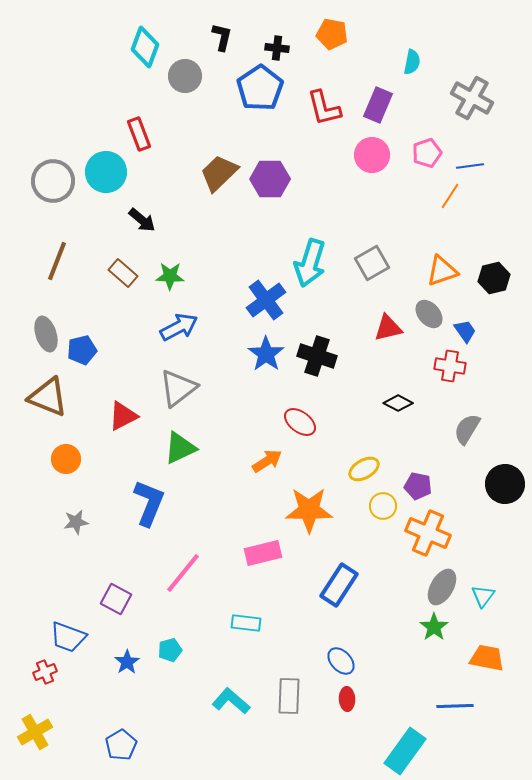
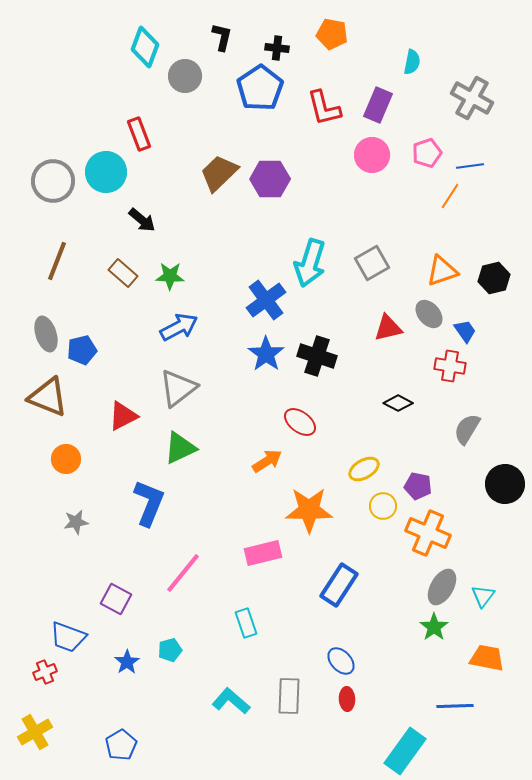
cyan rectangle at (246, 623): rotated 64 degrees clockwise
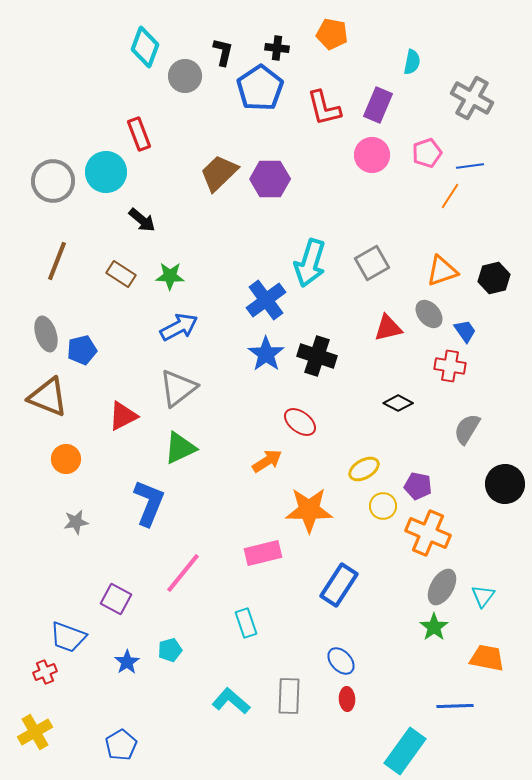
black L-shape at (222, 37): moved 1 px right, 15 px down
brown rectangle at (123, 273): moved 2 px left, 1 px down; rotated 8 degrees counterclockwise
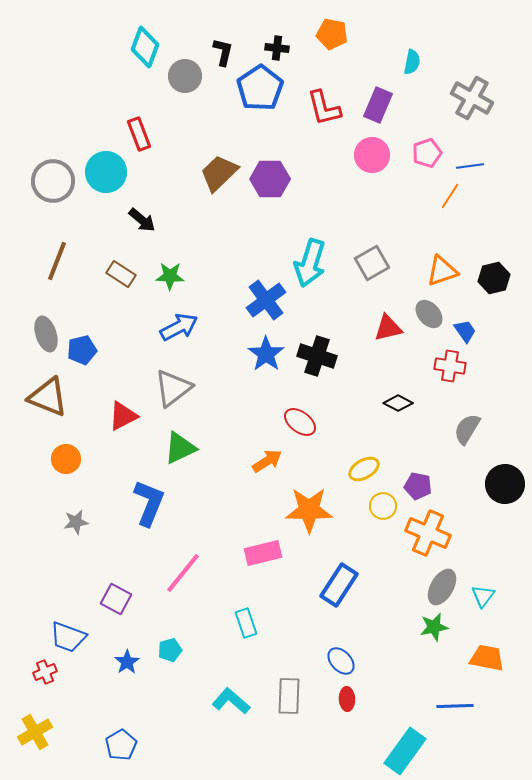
gray triangle at (178, 388): moved 5 px left
green star at (434, 627): rotated 24 degrees clockwise
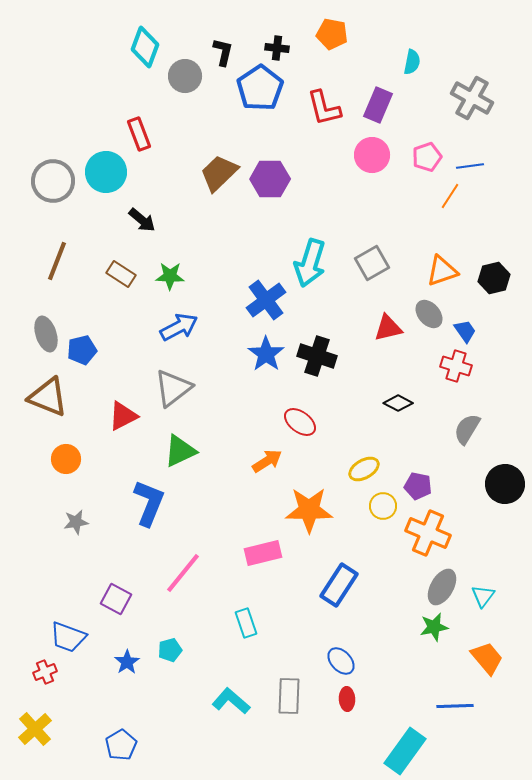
pink pentagon at (427, 153): moved 4 px down
red cross at (450, 366): moved 6 px right; rotated 8 degrees clockwise
green triangle at (180, 448): moved 3 px down
orange trapezoid at (487, 658): rotated 39 degrees clockwise
yellow cross at (35, 732): moved 3 px up; rotated 12 degrees counterclockwise
